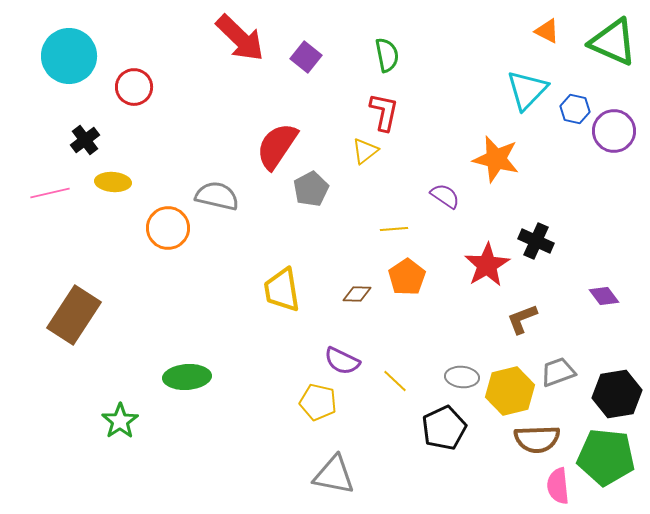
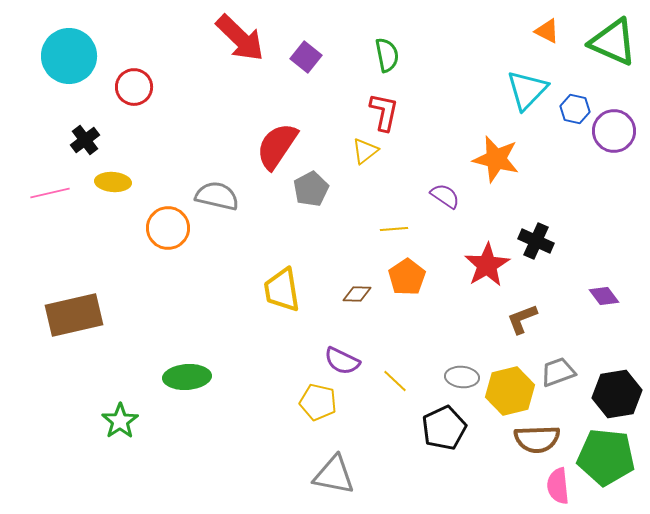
brown rectangle at (74, 315): rotated 44 degrees clockwise
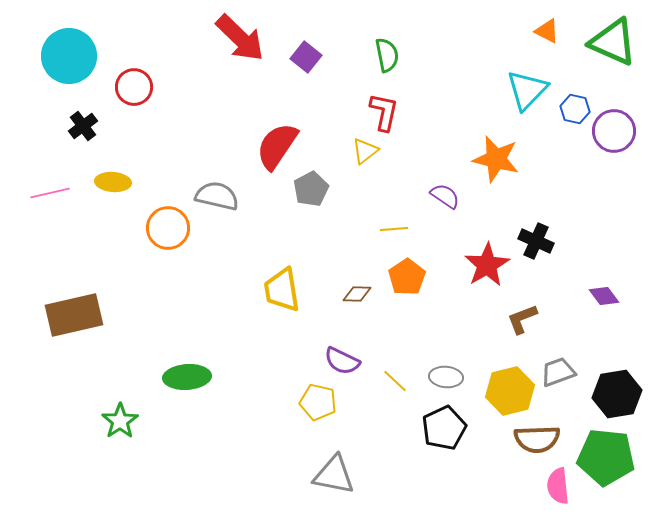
black cross at (85, 140): moved 2 px left, 14 px up
gray ellipse at (462, 377): moved 16 px left
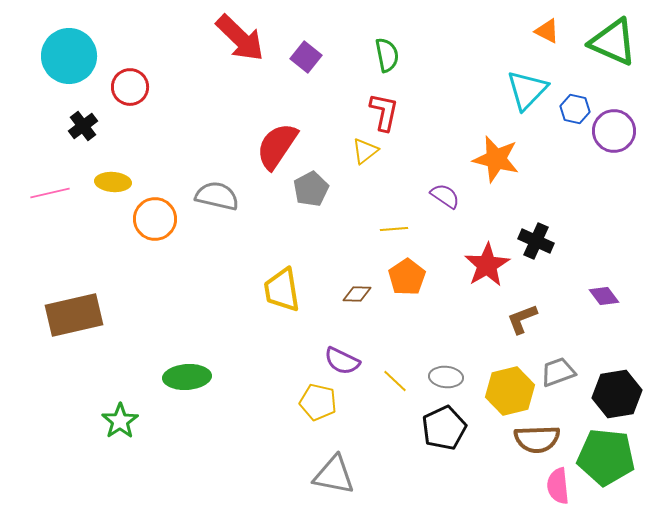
red circle at (134, 87): moved 4 px left
orange circle at (168, 228): moved 13 px left, 9 px up
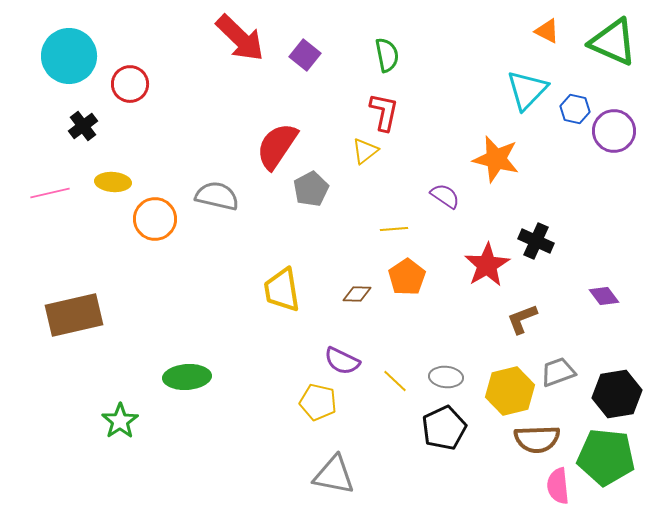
purple square at (306, 57): moved 1 px left, 2 px up
red circle at (130, 87): moved 3 px up
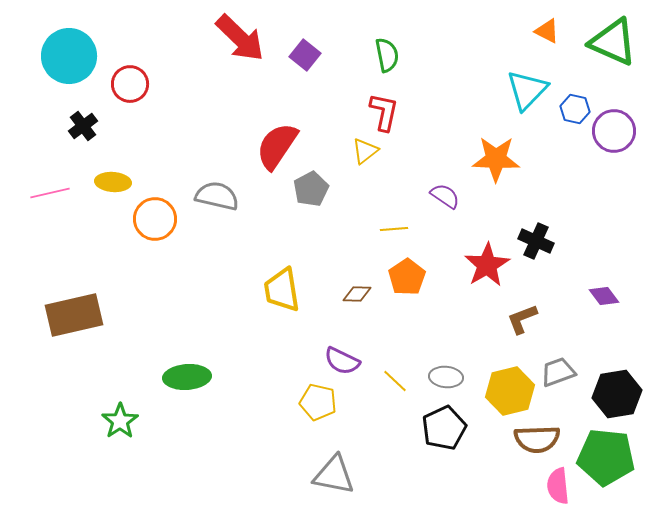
orange star at (496, 159): rotated 12 degrees counterclockwise
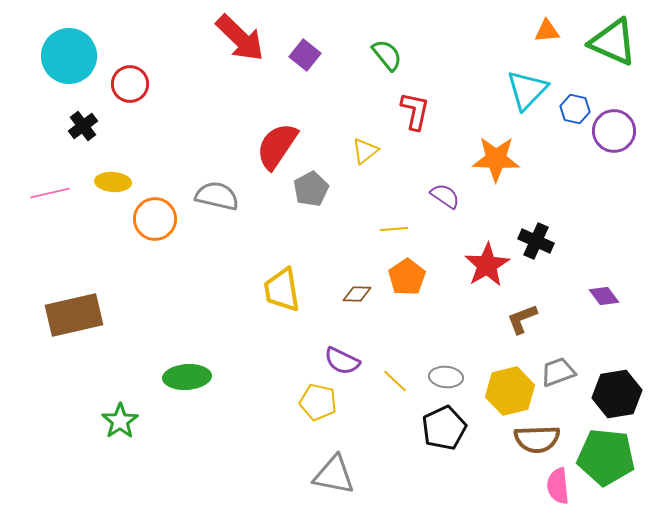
orange triangle at (547, 31): rotated 32 degrees counterclockwise
green semicircle at (387, 55): rotated 28 degrees counterclockwise
red L-shape at (384, 112): moved 31 px right, 1 px up
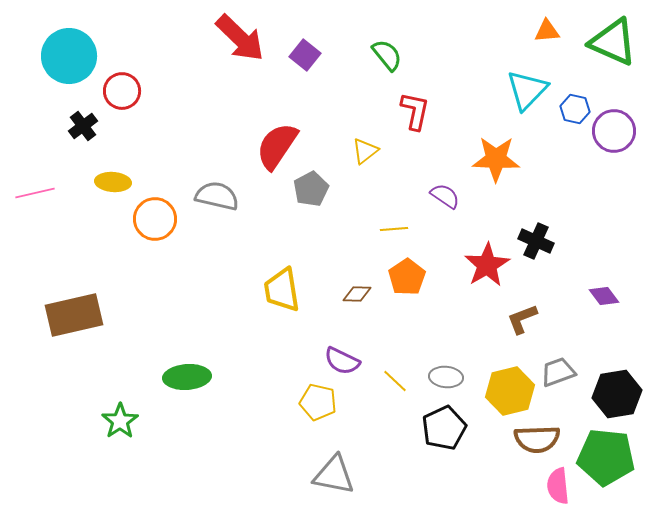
red circle at (130, 84): moved 8 px left, 7 px down
pink line at (50, 193): moved 15 px left
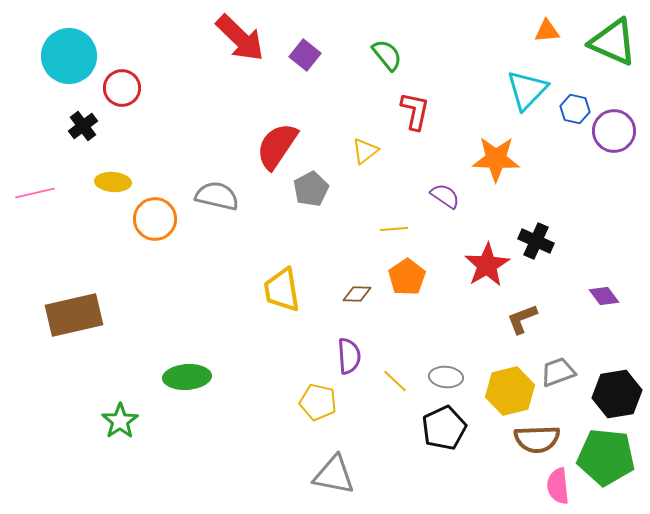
red circle at (122, 91): moved 3 px up
purple semicircle at (342, 361): moved 7 px right, 5 px up; rotated 120 degrees counterclockwise
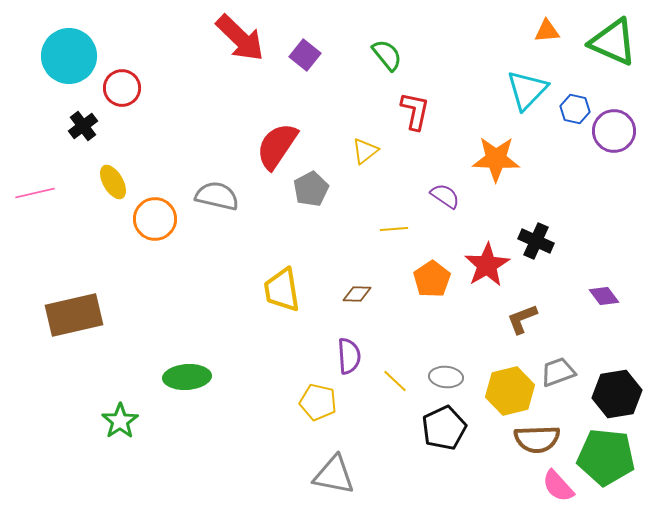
yellow ellipse at (113, 182): rotated 56 degrees clockwise
orange pentagon at (407, 277): moved 25 px right, 2 px down
pink semicircle at (558, 486): rotated 36 degrees counterclockwise
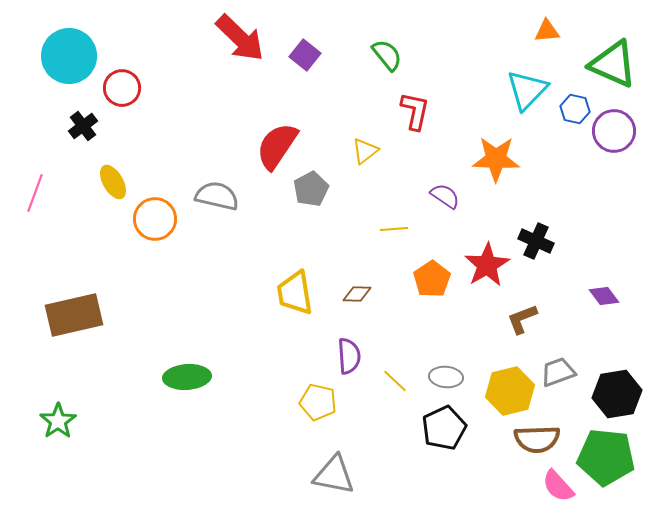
green triangle at (613, 42): moved 22 px down
pink line at (35, 193): rotated 57 degrees counterclockwise
yellow trapezoid at (282, 290): moved 13 px right, 3 px down
green star at (120, 421): moved 62 px left
